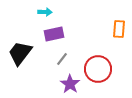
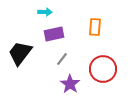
orange rectangle: moved 24 px left, 2 px up
red circle: moved 5 px right
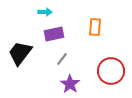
red circle: moved 8 px right, 2 px down
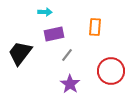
gray line: moved 5 px right, 4 px up
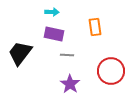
cyan arrow: moved 7 px right
orange rectangle: rotated 12 degrees counterclockwise
purple rectangle: rotated 24 degrees clockwise
gray line: rotated 56 degrees clockwise
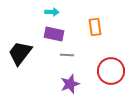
purple star: rotated 18 degrees clockwise
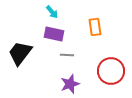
cyan arrow: rotated 48 degrees clockwise
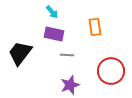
purple star: moved 1 px down
